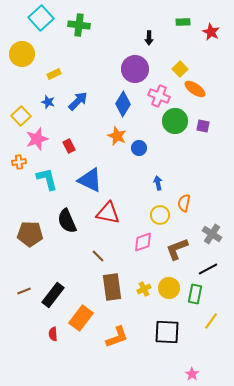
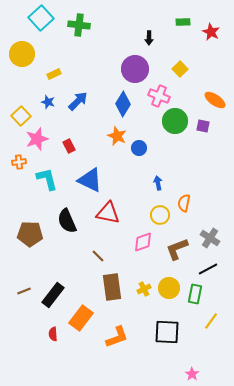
orange ellipse at (195, 89): moved 20 px right, 11 px down
gray cross at (212, 234): moved 2 px left, 4 px down
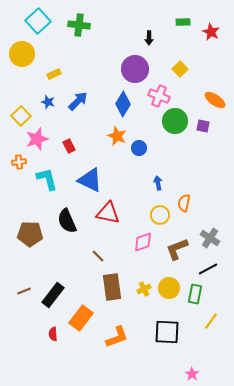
cyan square at (41, 18): moved 3 px left, 3 px down
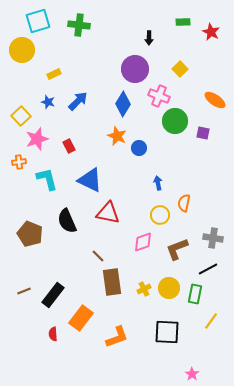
cyan square at (38, 21): rotated 25 degrees clockwise
yellow circle at (22, 54): moved 4 px up
purple square at (203, 126): moved 7 px down
brown pentagon at (30, 234): rotated 20 degrees clockwise
gray cross at (210, 238): moved 3 px right; rotated 24 degrees counterclockwise
brown rectangle at (112, 287): moved 5 px up
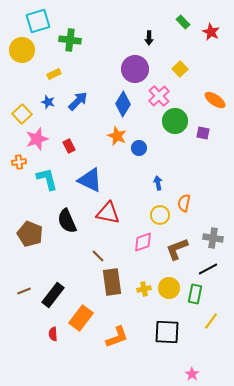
green rectangle at (183, 22): rotated 48 degrees clockwise
green cross at (79, 25): moved 9 px left, 15 px down
pink cross at (159, 96): rotated 25 degrees clockwise
yellow square at (21, 116): moved 1 px right, 2 px up
yellow cross at (144, 289): rotated 16 degrees clockwise
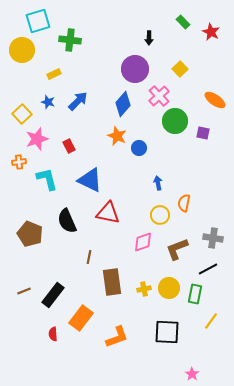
blue diamond at (123, 104): rotated 10 degrees clockwise
brown line at (98, 256): moved 9 px left, 1 px down; rotated 56 degrees clockwise
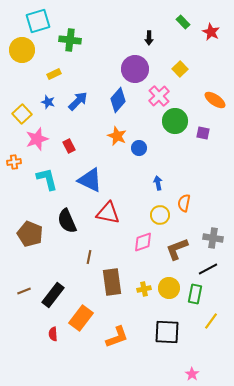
blue diamond at (123, 104): moved 5 px left, 4 px up
orange cross at (19, 162): moved 5 px left
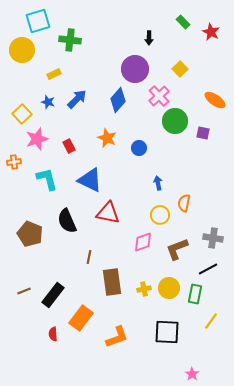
blue arrow at (78, 101): moved 1 px left, 2 px up
orange star at (117, 136): moved 10 px left, 2 px down
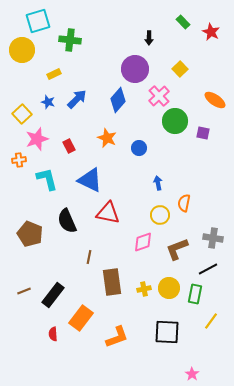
orange cross at (14, 162): moved 5 px right, 2 px up
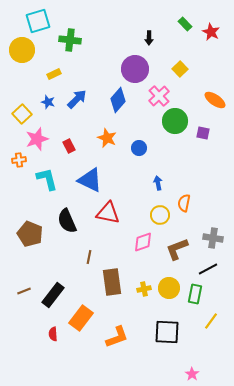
green rectangle at (183, 22): moved 2 px right, 2 px down
